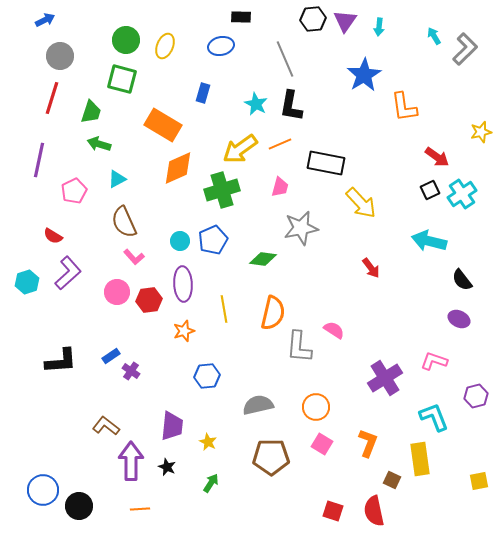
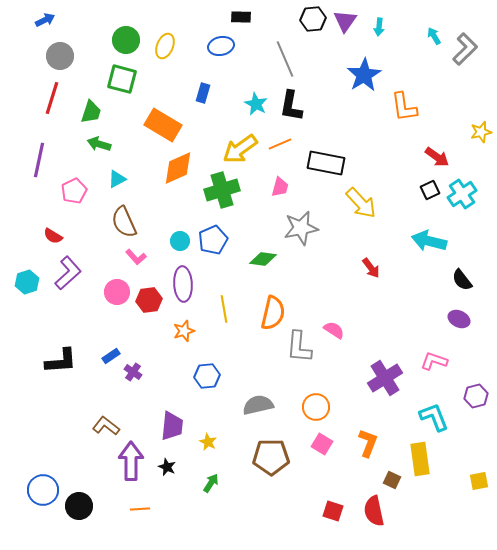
pink L-shape at (134, 257): moved 2 px right
purple cross at (131, 371): moved 2 px right, 1 px down
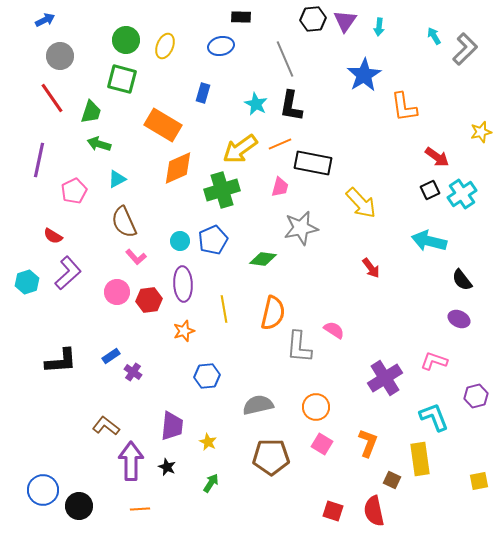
red line at (52, 98): rotated 52 degrees counterclockwise
black rectangle at (326, 163): moved 13 px left
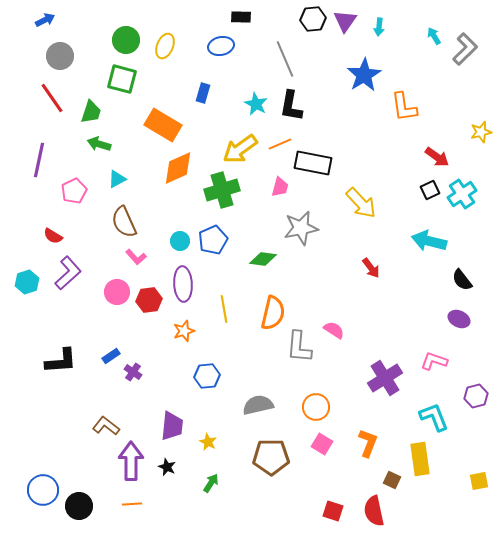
orange line at (140, 509): moved 8 px left, 5 px up
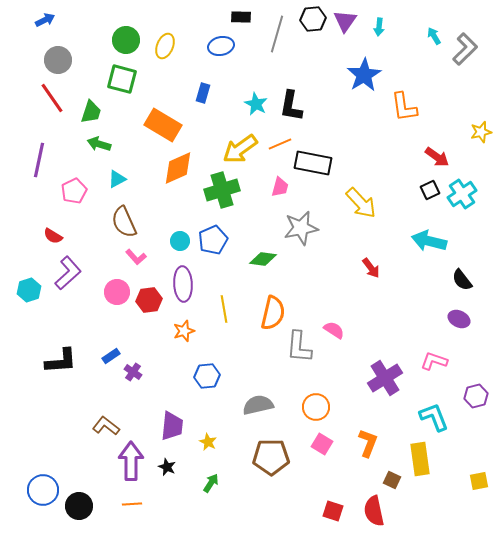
gray circle at (60, 56): moved 2 px left, 4 px down
gray line at (285, 59): moved 8 px left, 25 px up; rotated 39 degrees clockwise
cyan hexagon at (27, 282): moved 2 px right, 8 px down
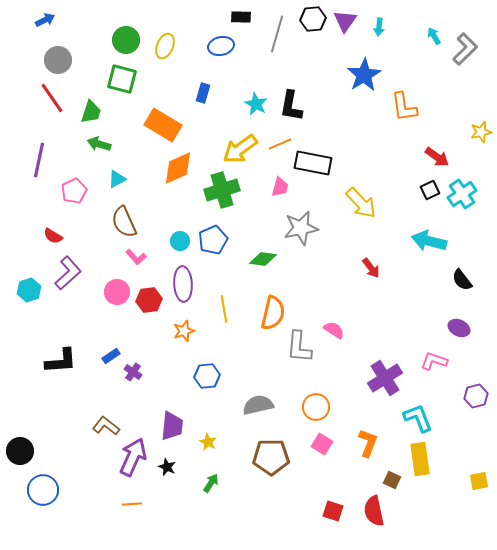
purple ellipse at (459, 319): moved 9 px down
cyan L-shape at (434, 417): moved 16 px left, 1 px down
purple arrow at (131, 461): moved 2 px right, 4 px up; rotated 24 degrees clockwise
black circle at (79, 506): moved 59 px left, 55 px up
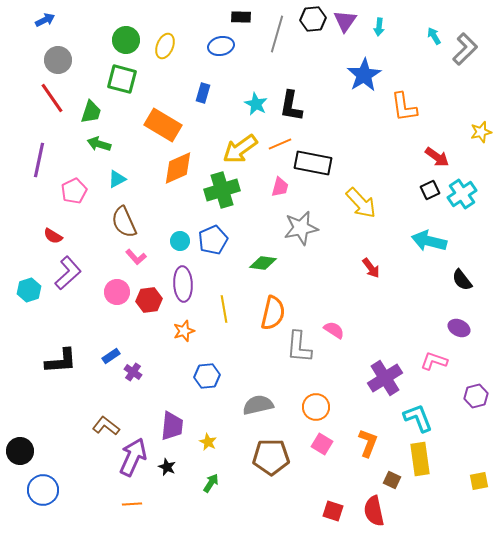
green diamond at (263, 259): moved 4 px down
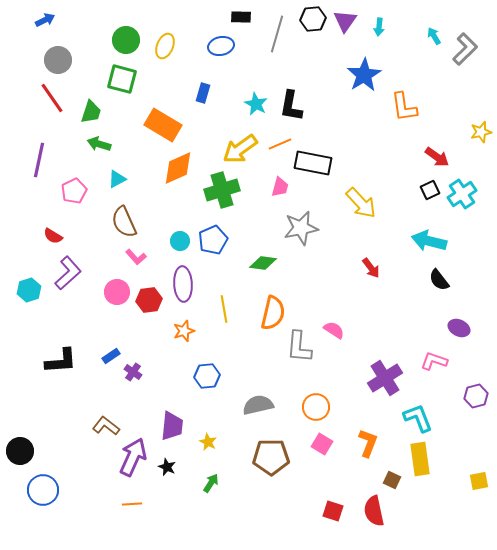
black semicircle at (462, 280): moved 23 px left
